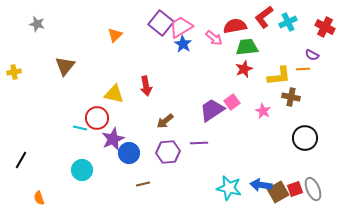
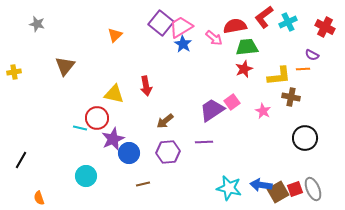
purple line: moved 5 px right, 1 px up
cyan circle: moved 4 px right, 6 px down
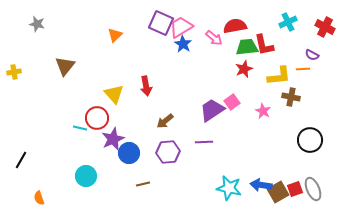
red L-shape: moved 28 px down; rotated 65 degrees counterclockwise
purple square: rotated 15 degrees counterclockwise
yellow triangle: rotated 35 degrees clockwise
black circle: moved 5 px right, 2 px down
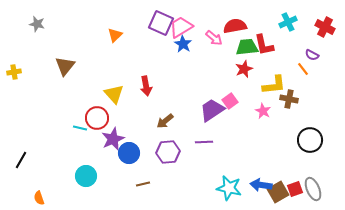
orange line: rotated 56 degrees clockwise
yellow L-shape: moved 5 px left, 9 px down
brown cross: moved 2 px left, 2 px down
pink square: moved 2 px left, 1 px up
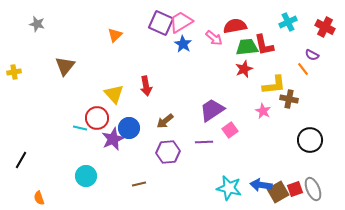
pink trapezoid: moved 5 px up
pink square: moved 29 px down
blue circle: moved 25 px up
brown line: moved 4 px left
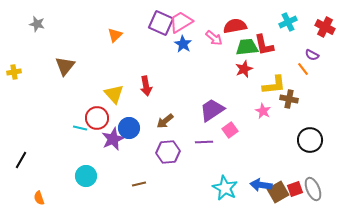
cyan star: moved 4 px left; rotated 15 degrees clockwise
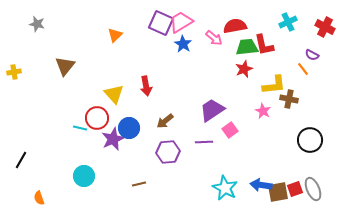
cyan circle: moved 2 px left
brown square: rotated 20 degrees clockwise
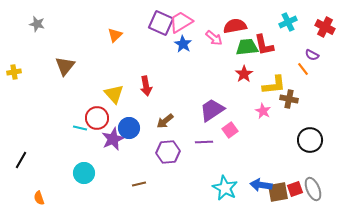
red star: moved 5 px down; rotated 12 degrees counterclockwise
cyan circle: moved 3 px up
